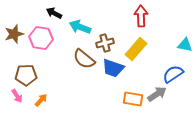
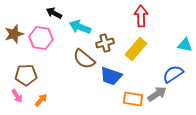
blue trapezoid: moved 2 px left, 8 px down
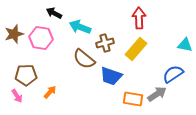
red arrow: moved 2 px left, 2 px down
orange arrow: moved 9 px right, 8 px up
